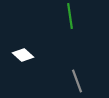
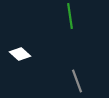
white diamond: moved 3 px left, 1 px up
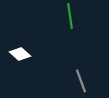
gray line: moved 4 px right
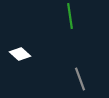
gray line: moved 1 px left, 2 px up
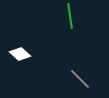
gray line: rotated 25 degrees counterclockwise
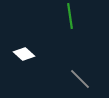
white diamond: moved 4 px right
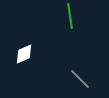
white diamond: rotated 65 degrees counterclockwise
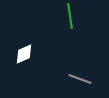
gray line: rotated 25 degrees counterclockwise
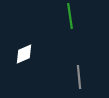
gray line: moved 1 px left, 2 px up; rotated 65 degrees clockwise
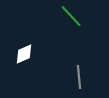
green line: moved 1 px right; rotated 35 degrees counterclockwise
